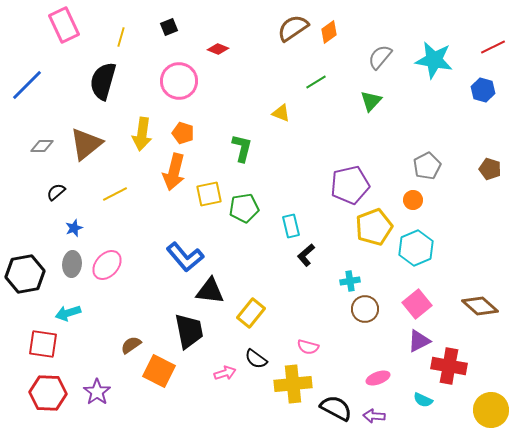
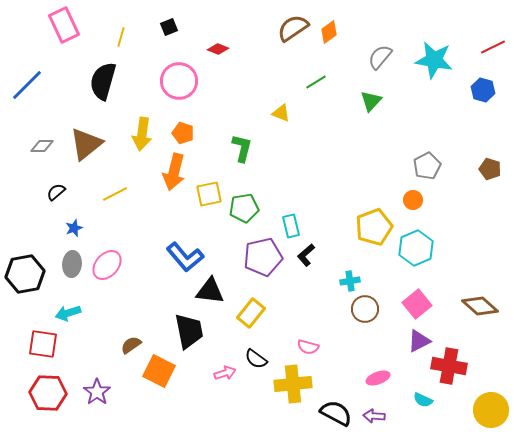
purple pentagon at (350, 185): moved 87 px left, 72 px down
black semicircle at (336, 408): moved 5 px down
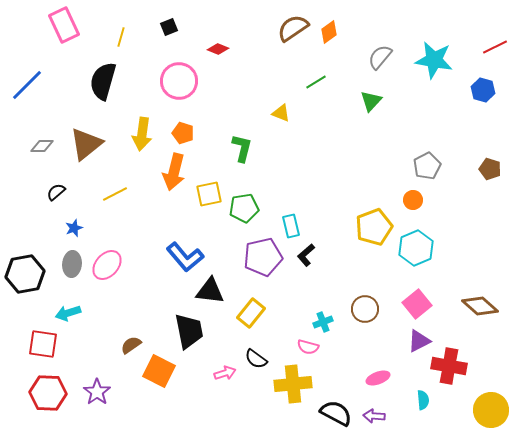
red line at (493, 47): moved 2 px right
cyan cross at (350, 281): moved 27 px left, 41 px down; rotated 12 degrees counterclockwise
cyan semicircle at (423, 400): rotated 120 degrees counterclockwise
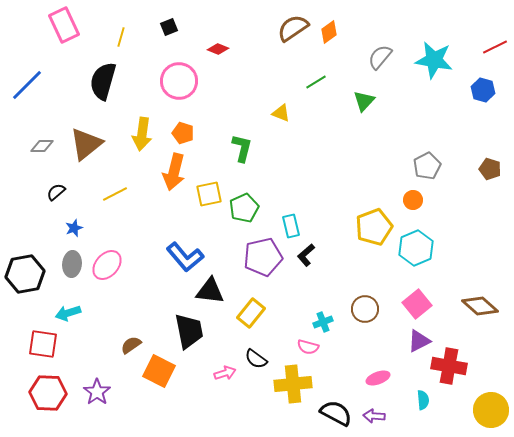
green triangle at (371, 101): moved 7 px left
green pentagon at (244, 208): rotated 16 degrees counterclockwise
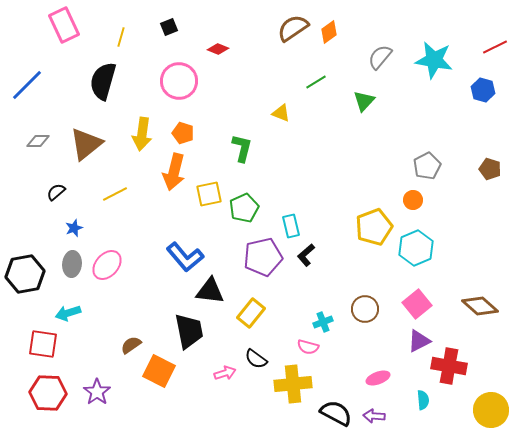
gray diamond at (42, 146): moved 4 px left, 5 px up
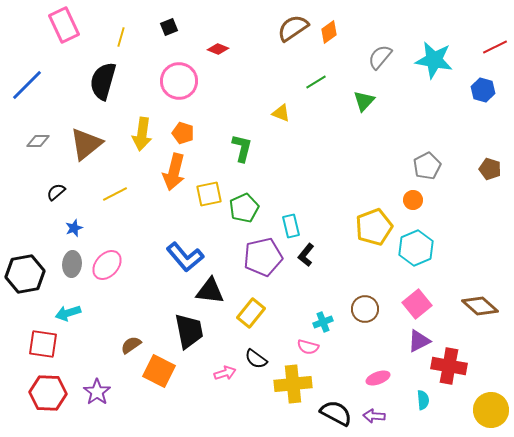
black L-shape at (306, 255): rotated 10 degrees counterclockwise
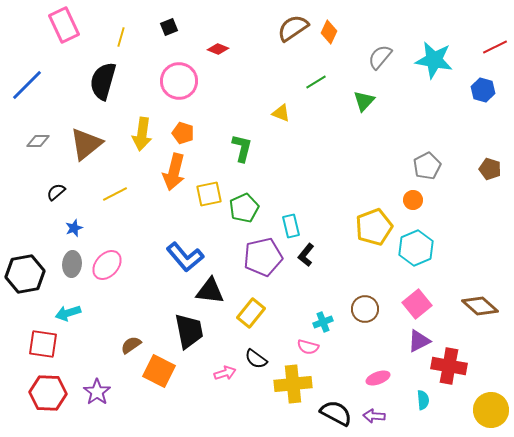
orange diamond at (329, 32): rotated 30 degrees counterclockwise
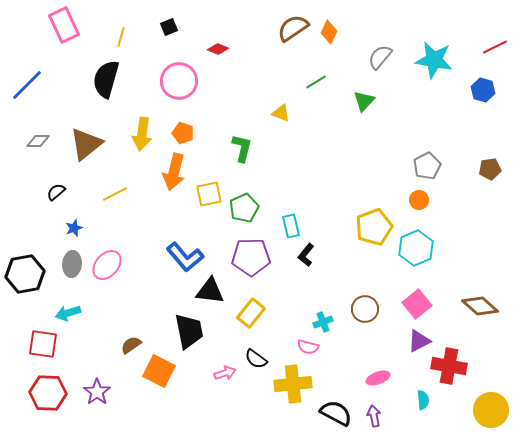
black semicircle at (103, 81): moved 3 px right, 2 px up
brown pentagon at (490, 169): rotated 25 degrees counterclockwise
orange circle at (413, 200): moved 6 px right
purple pentagon at (263, 257): moved 12 px left; rotated 12 degrees clockwise
purple arrow at (374, 416): rotated 75 degrees clockwise
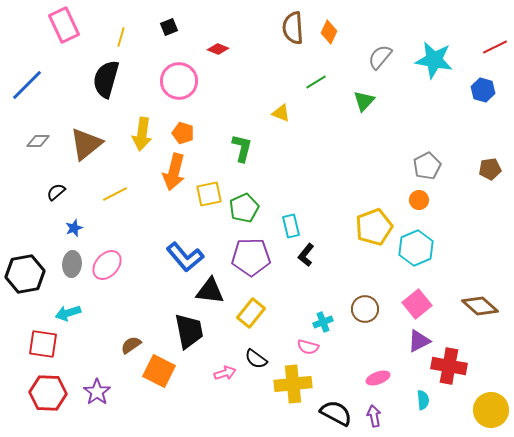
brown semicircle at (293, 28): rotated 60 degrees counterclockwise
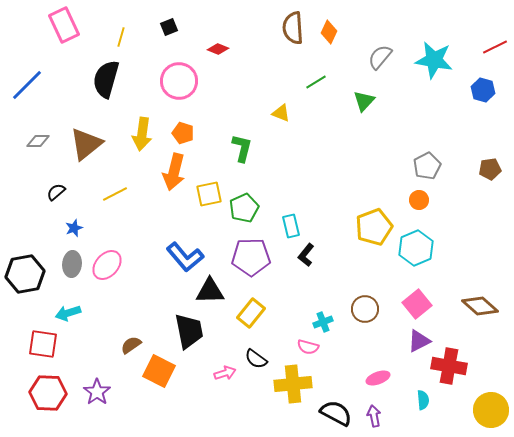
black triangle at (210, 291): rotated 8 degrees counterclockwise
